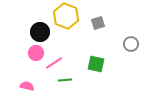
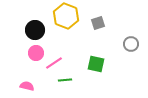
black circle: moved 5 px left, 2 px up
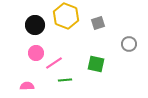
black circle: moved 5 px up
gray circle: moved 2 px left
pink semicircle: rotated 16 degrees counterclockwise
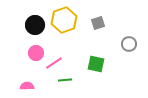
yellow hexagon: moved 2 px left, 4 px down; rotated 20 degrees clockwise
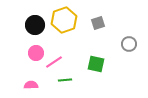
pink line: moved 1 px up
pink semicircle: moved 4 px right, 1 px up
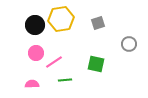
yellow hexagon: moved 3 px left, 1 px up; rotated 10 degrees clockwise
pink semicircle: moved 1 px right, 1 px up
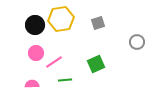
gray circle: moved 8 px right, 2 px up
green square: rotated 36 degrees counterclockwise
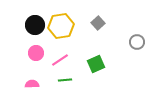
yellow hexagon: moved 7 px down
gray square: rotated 24 degrees counterclockwise
pink line: moved 6 px right, 2 px up
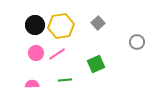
pink line: moved 3 px left, 6 px up
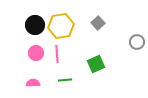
pink line: rotated 60 degrees counterclockwise
pink semicircle: moved 1 px right, 1 px up
